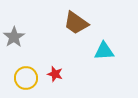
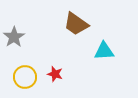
brown trapezoid: moved 1 px down
yellow circle: moved 1 px left, 1 px up
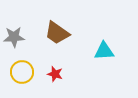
brown trapezoid: moved 19 px left, 9 px down
gray star: rotated 30 degrees clockwise
yellow circle: moved 3 px left, 5 px up
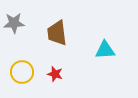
brown trapezoid: rotated 48 degrees clockwise
gray star: moved 14 px up
cyan triangle: moved 1 px right, 1 px up
